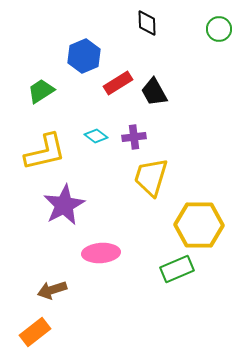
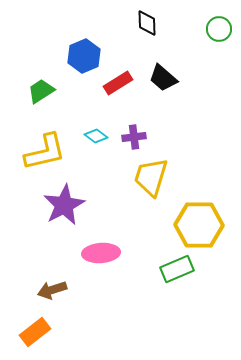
black trapezoid: moved 9 px right, 14 px up; rotated 20 degrees counterclockwise
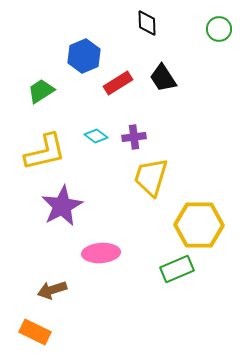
black trapezoid: rotated 16 degrees clockwise
purple star: moved 2 px left, 1 px down
orange rectangle: rotated 64 degrees clockwise
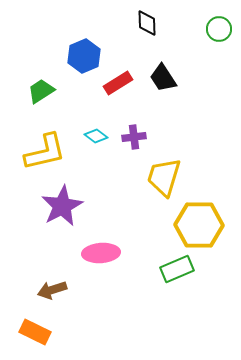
yellow trapezoid: moved 13 px right
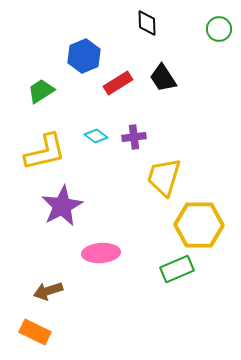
brown arrow: moved 4 px left, 1 px down
